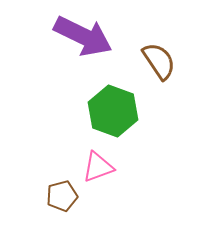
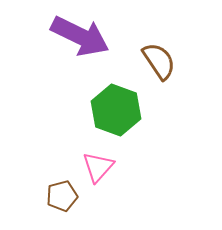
purple arrow: moved 3 px left
green hexagon: moved 3 px right, 1 px up
pink triangle: rotated 28 degrees counterclockwise
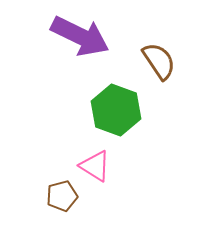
pink triangle: moved 3 px left, 1 px up; rotated 40 degrees counterclockwise
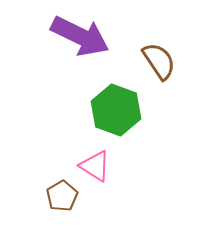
brown pentagon: rotated 16 degrees counterclockwise
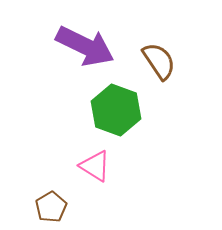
purple arrow: moved 5 px right, 10 px down
brown pentagon: moved 11 px left, 11 px down
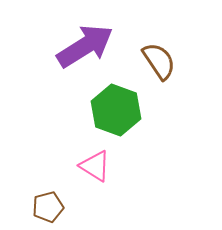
purple arrow: rotated 58 degrees counterclockwise
brown pentagon: moved 3 px left; rotated 16 degrees clockwise
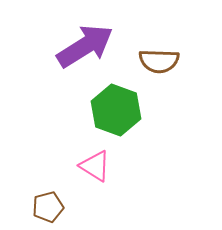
brown semicircle: rotated 126 degrees clockwise
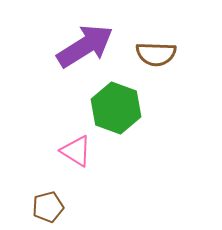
brown semicircle: moved 3 px left, 7 px up
green hexagon: moved 2 px up
pink triangle: moved 19 px left, 15 px up
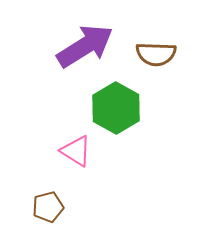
green hexagon: rotated 9 degrees clockwise
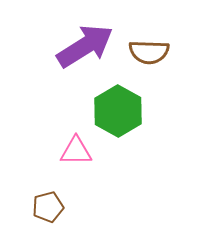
brown semicircle: moved 7 px left, 2 px up
green hexagon: moved 2 px right, 3 px down
pink triangle: rotated 32 degrees counterclockwise
